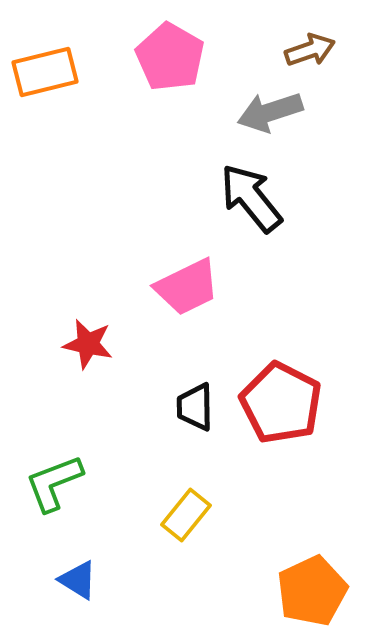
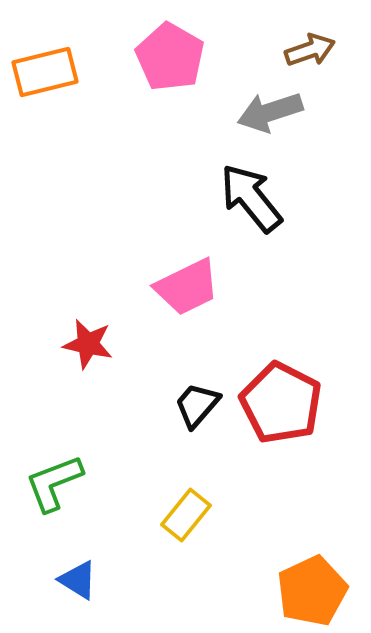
black trapezoid: moved 2 px right, 2 px up; rotated 42 degrees clockwise
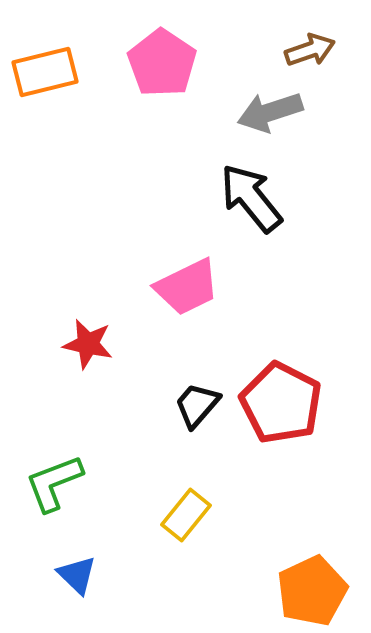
pink pentagon: moved 8 px left, 6 px down; rotated 4 degrees clockwise
blue triangle: moved 1 px left, 5 px up; rotated 12 degrees clockwise
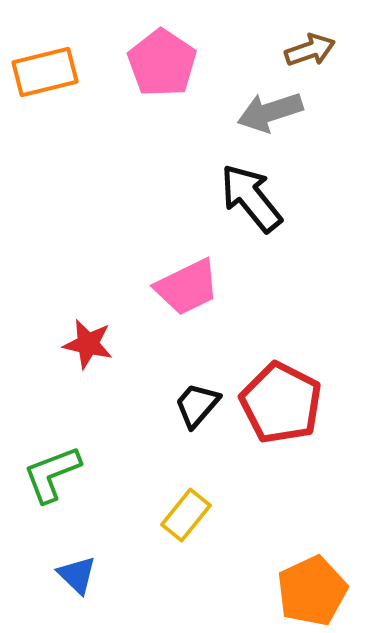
green L-shape: moved 2 px left, 9 px up
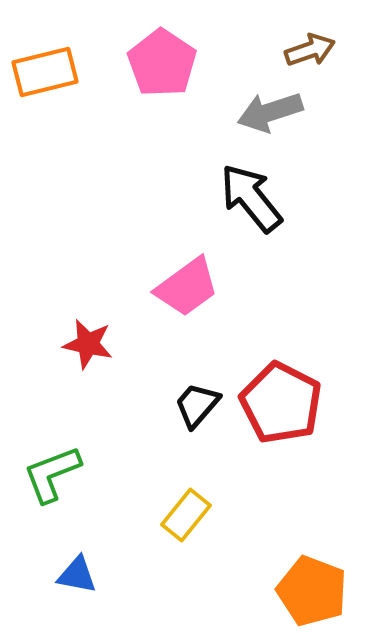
pink trapezoid: rotated 10 degrees counterclockwise
blue triangle: rotated 33 degrees counterclockwise
orange pentagon: rotated 26 degrees counterclockwise
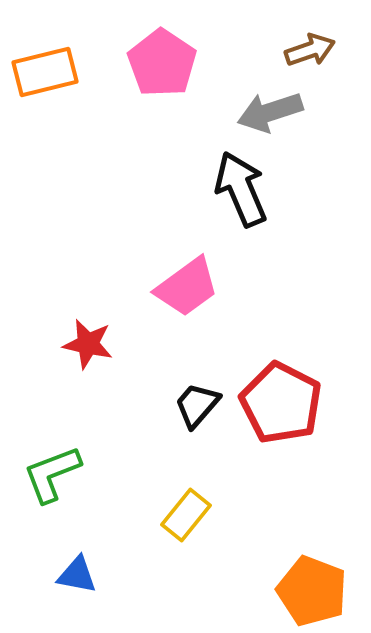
black arrow: moved 10 px left, 9 px up; rotated 16 degrees clockwise
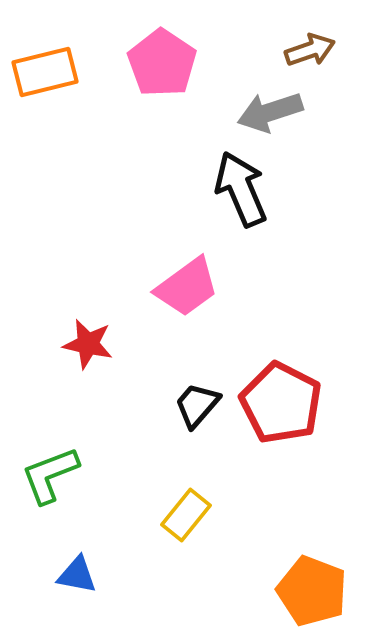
green L-shape: moved 2 px left, 1 px down
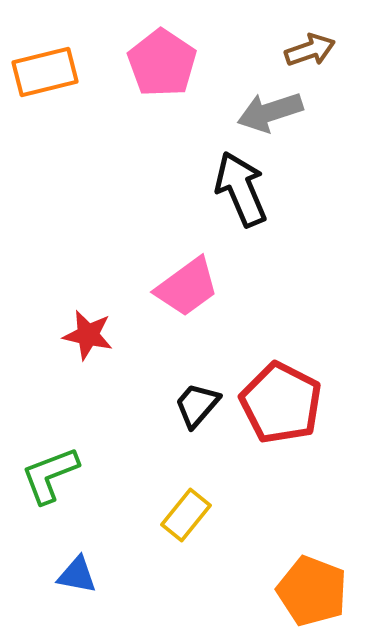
red star: moved 9 px up
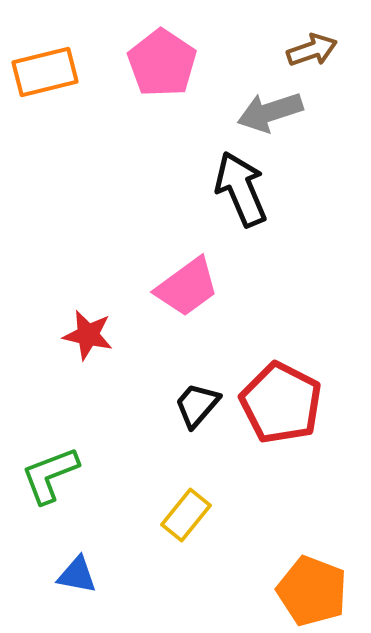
brown arrow: moved 2 px right
